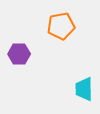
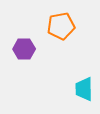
purple hexagon: moved 5 px right, 5 px up
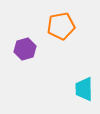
purple hexagon: moved 1 px right; rotated 15 degrees counterclockwise
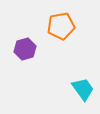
cyan trapezoid: moved 1 px left; rotated 145 degrees clockwise
